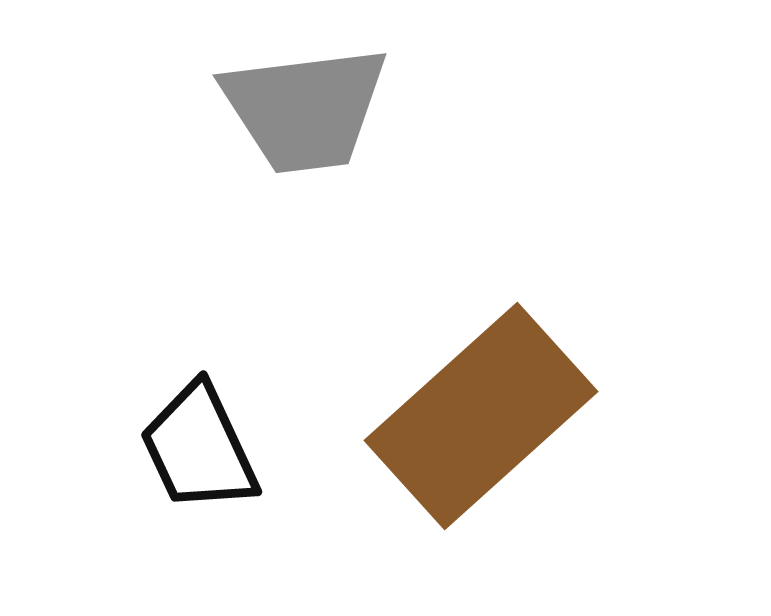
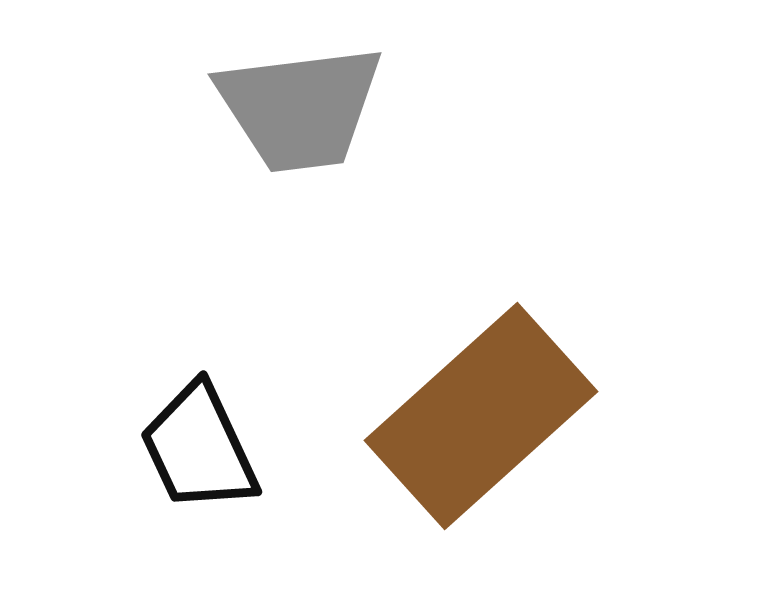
gray trapezoid: moved 5 px left, 1 px up
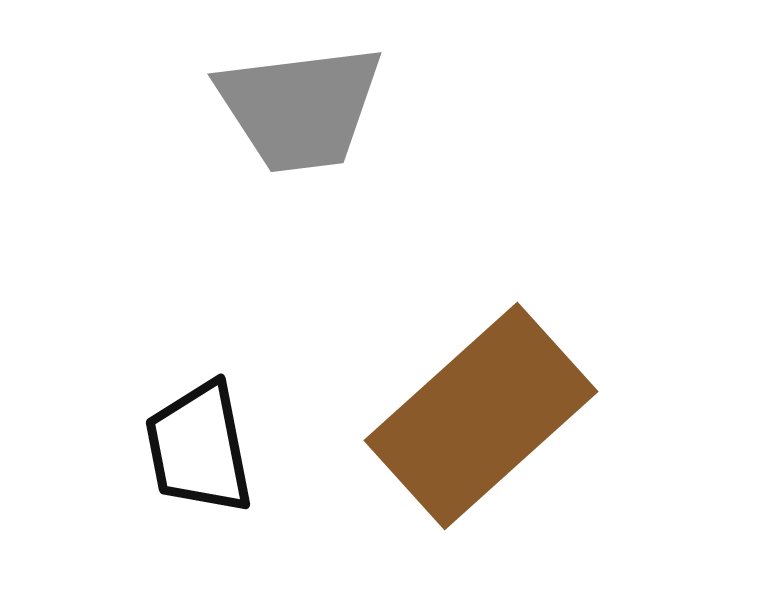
black trapezoid: rotated 14 degrees clockwise
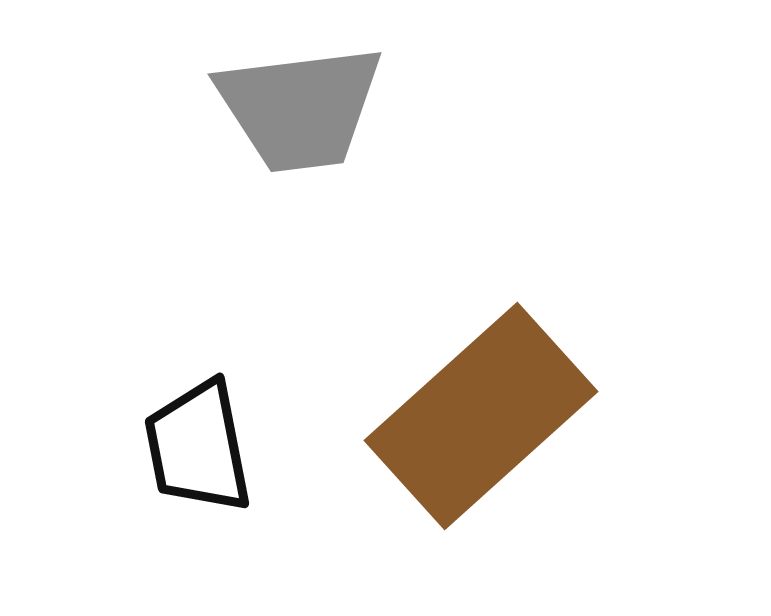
black trapezoid: moved 1 px left, 1 px up
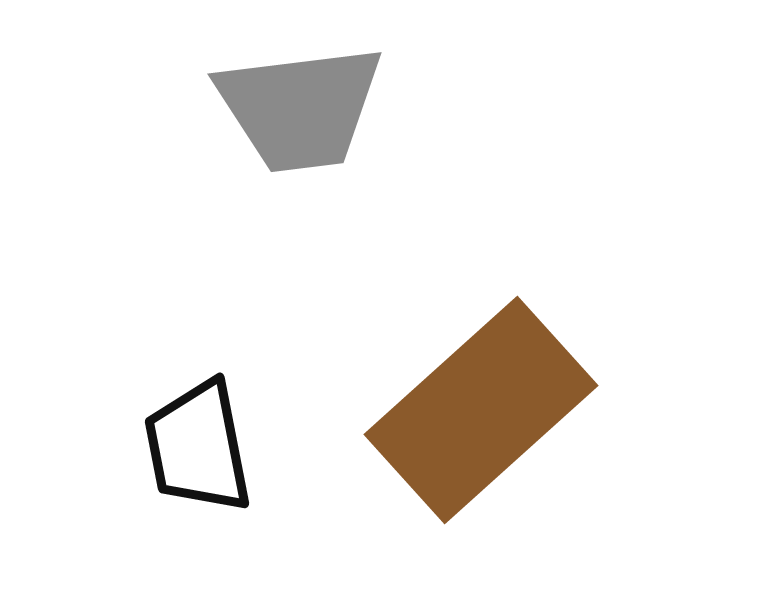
brown rectangle: moved 6 px up
